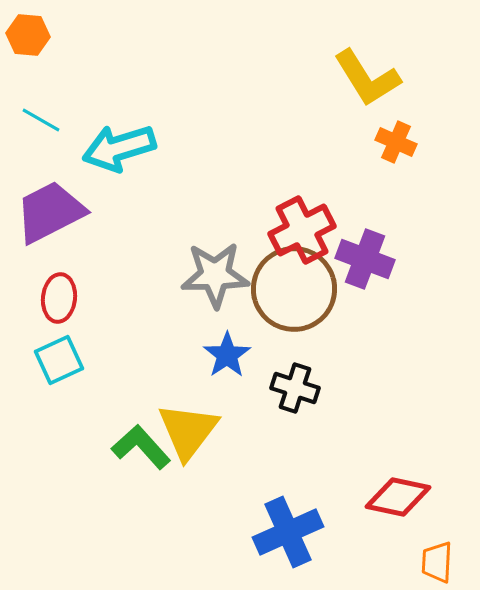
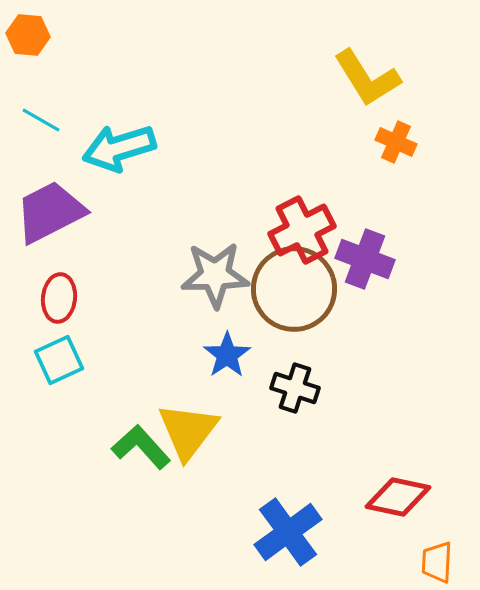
blue cross: rotated 12 degrees counterclockwise
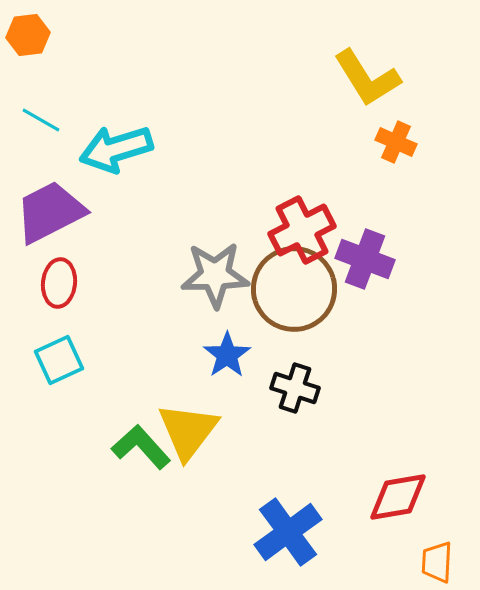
orange hexagon: rotated 12 degrees counterclockwise
cyan arrow: moved 3 px left, 1 px down
red ellipse: moved 15 px up
red diamond: rotated 22 degrees counterclockwise
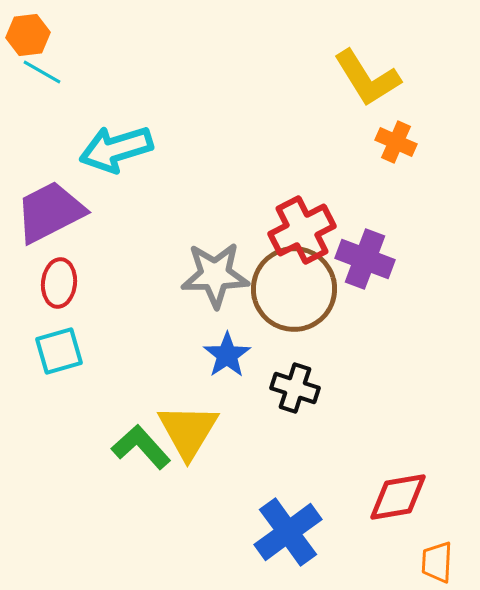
cyan line: moved 1 px right, 48 px up
cyan square: moved 9 px up; rotated 9 degrees clockwise
yellow triangle: rotated 6 degrees counterclockwise
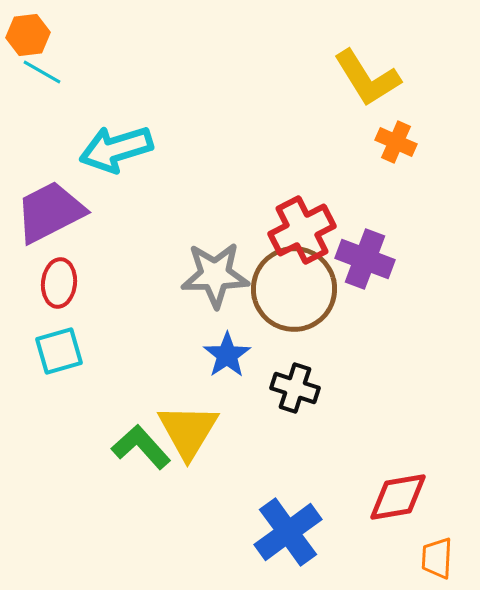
orange trapezoid: moved 4 px up
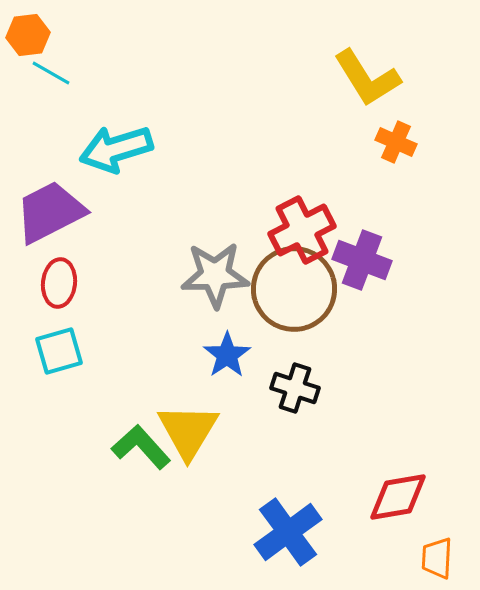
cyan line: moved 9 px right, 1 px down
purple cross: moved 3 px left, 1 px down
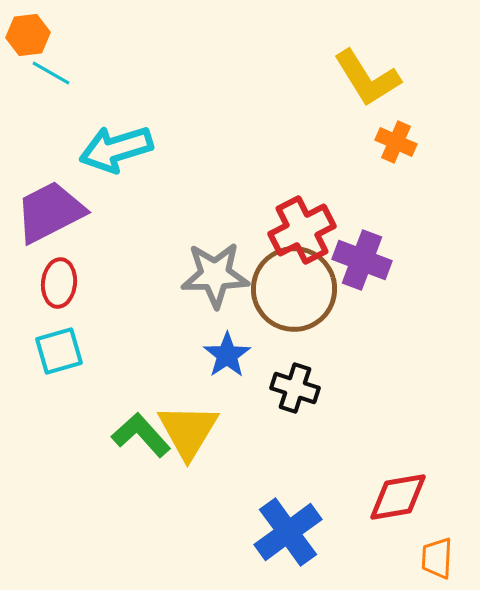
green L-shape: moved 12 px up
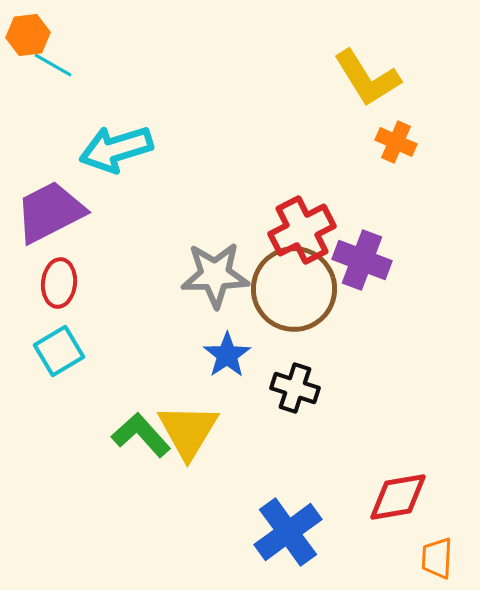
cyan line: moved 2 px right, 8 px up
cyan square: rotated 15 degrees counterclockwise
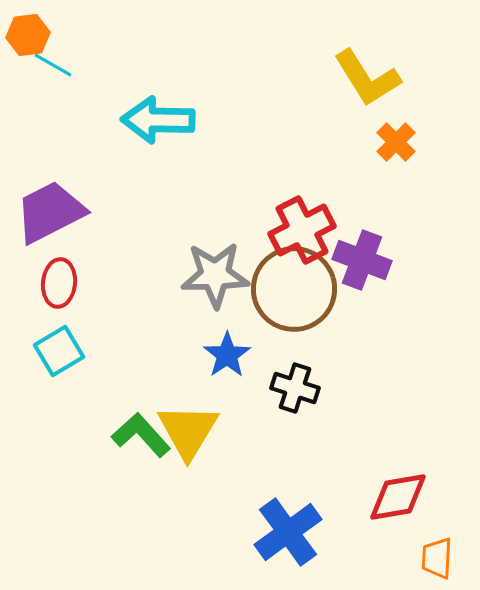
orange cross: rotated 21 degrees clockwise
cyan arrow: moved 42 px right, 29 px up; rotated 18 degrees clockwise
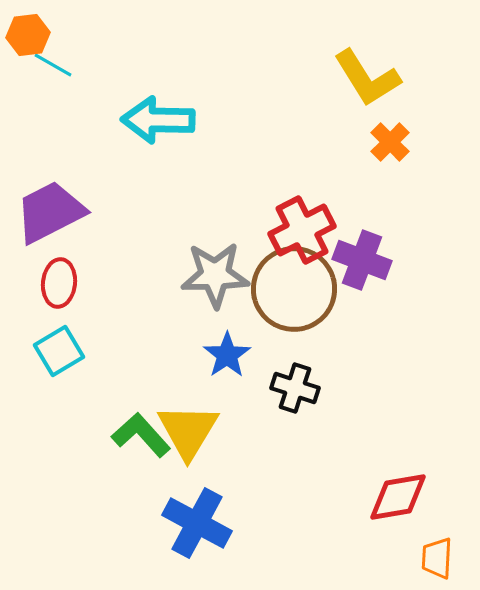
orange cross: moved 6 px left
blue cross: moved 91 px left, 9 px up; rotated 26 degrees counterclockwise
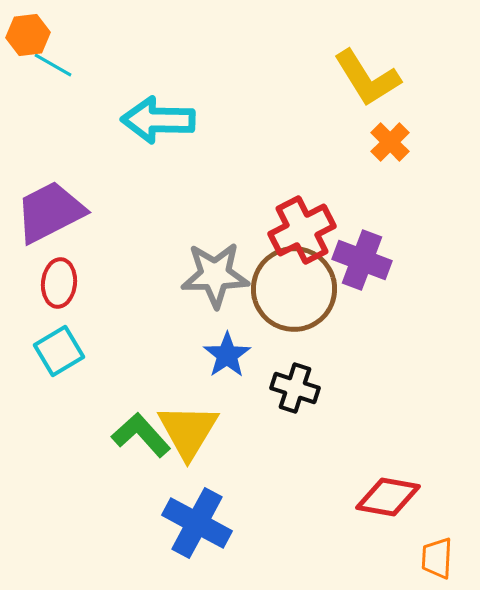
red diamond: moved 10 px left; rotated 20 degrees clockwise
